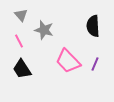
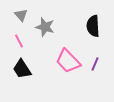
gray star: moved 1 px right, 3 px up
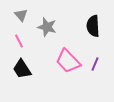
gray star: moved 2 px right
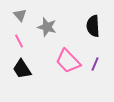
gray triangle: moved 1 px left
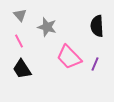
black semicircle: moved 4 px right
pink trapezoid: moved 1 px right, 4 px up
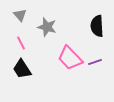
pink line: moved 2 px right, 2 px down
pink trapezoid: moved 1 px right, 1 px down
purple line: moved 2 px up; rotated 48 degrees clockwise
